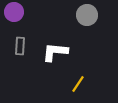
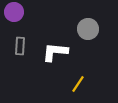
gray circle: moved 1 px right, 14 px down
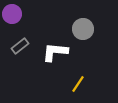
purple circle: moved 2 px left, 2 px down
gray circle: moved 5 px left
gray rectangle: rotated 48 degrees clockwise
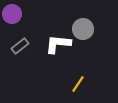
white L-shape: moved 3 px right, 8 px up
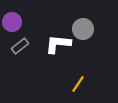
purple circle: moved 8 px down
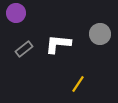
purple circle: moved 4 px right, 9 px up
gray circle: moved 17 px right, 5 px down
gray rectangle: moved 4 px right, 3 px down
